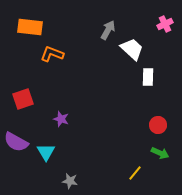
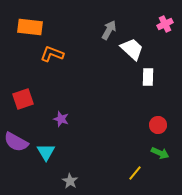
gray arrow: moved 1 px right
gray star: rotated 21 degrees clockwise
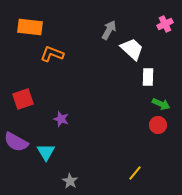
green arrow: moved 1 px right, 49 px up
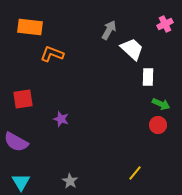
red square: rotated 10 degrees clockwise
cyan triangle: moved 25 px left, 30 px down
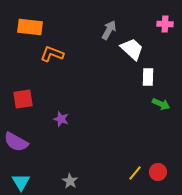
pink cross: rotated 28 degrees clockwise
red circle: moved 47 px down
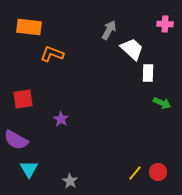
orange rectangle: moved 1 px left
white rectangle: moved 4 px up
green arrow: moved 1 px right, 1 px up
purple star: rotated 14 degrees clockwise
purple semicircle: moved 2 px up
cyan triangle: moved 8 px right, 13 px up
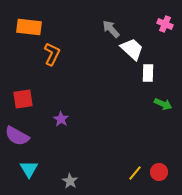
pink cross: rotated 21 degrees clockwise
gray arrow: moved 2 px right, 1 px up; rotated 72 degrees counterclockwise
orange L-shape: rotated 95 degrees clockwise
green arrow: moved 1 px right, 1 px down
purple semicircle: moved 1 px right, 4 px up
red circle: moved 1 px right
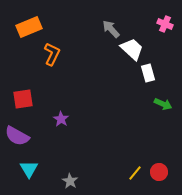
orange rectangle: rotated 30 degrees counterclockwise
white rectangle: rotated 18 degrees counterclockwise
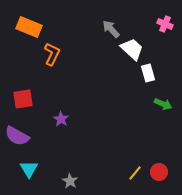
orange rectangle: rotated 45 degrees clockwise
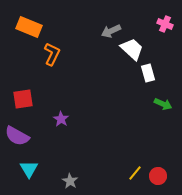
gray arrow: moved 2 px down; rotated 72 degrees counterclockwise
red circle: moved 1 px left, 4 px down
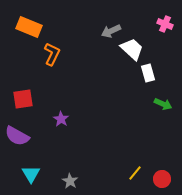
cyan triangle: moved 2 px right, 5 px down
red circle: moved 4 px right, 3 px down
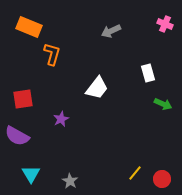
white trapezoid: moved 35 px left, 39 px down; rotated 85 degrees clockwise
orange L-shape: rotated 10 degrees counterclockwise
purple star: rotated 14 degrees clockwise
